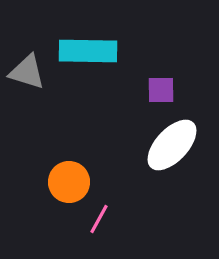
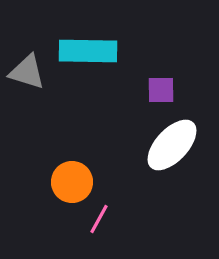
orange circle: moved 3 px right
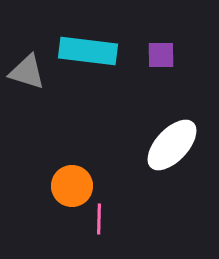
cyan rectangle: rotated 6 degrees clockwise
purple square: moved 35 px up
orange circle: moved 4 px down
pink line: rotated 28 degrees counterclockwise
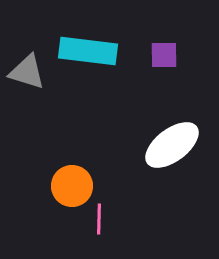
purple square: moved 3 px right
white ellipse: rotated 10 degrees clockwise
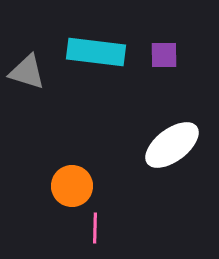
cyan rectangle: moved 8 px right, 1 px down
pink line: moved 4 px left, 9 px down
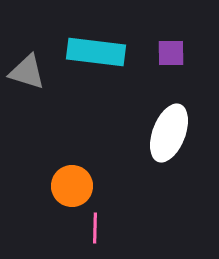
purple square: moved 7 px right, 2 px up
white ellipse: moved 3 px left, 12 px up; rotated 32 degrees counterclockwise
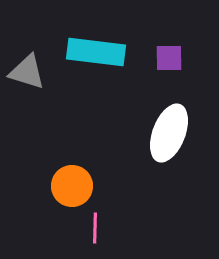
purple square: moved 2 px left, 5 px down
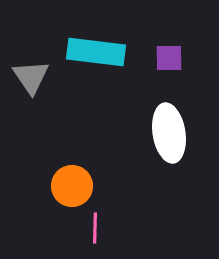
gray triangle: moved 4 px right, 5 px down; rotated 39 degrees clockwise
white ellipse: rotated 30 degrees counterclockwise
